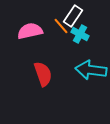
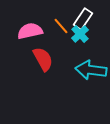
white rectangle: moved 10 px right, 3 px down
cyan cross: rotated 18 degrees clockwise
red semicircle: moved 15 px up; rotated 10 degrees counterclockwise
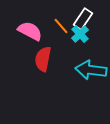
pink semicircle: rotated 40 degrees clockwise
red semicircle: rotated 140 degrees counterclockwise
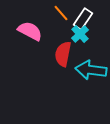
orange line: moved 13 px up
red semicircle: moved 20 px right, 5 px up
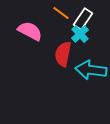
orange line: rotated 12 degrees counterclockwise
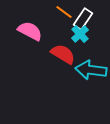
orange line: moved 3 px right, 1 px up
red semicircle: rotated 110 degrees clockwise
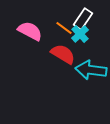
orange line: moved 16 px down
